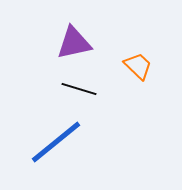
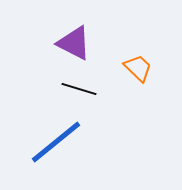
purple triangle: rotated 39 degrees clockwise
orange trapezoid: moved 2 px down
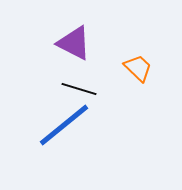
blue line: moved 8 px right, 17 px up
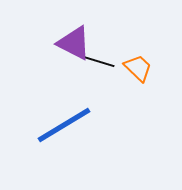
black line: moved 18 px right, 28 px up
blue line: rotated 8 degrees clockwise
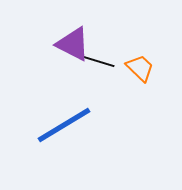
purple triangle: moved 1 px left, 1 px down
orange trapezoid: moved 2 px right
